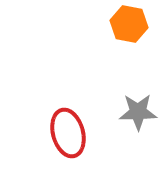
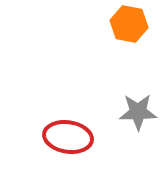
red ellipse: moved 4 px down; rotated 66 degrees counterclockwise
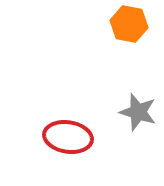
gray star: rotated 18 degrees clockwise
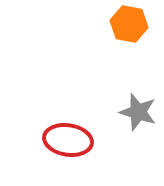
red ellipse: moved 3 px down
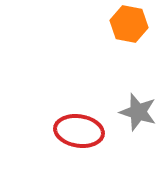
red ellipse: moved 11 px right, 9 px up
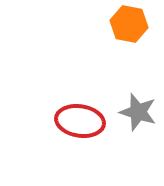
red ellipse: moved 1 px right, 10 px up
